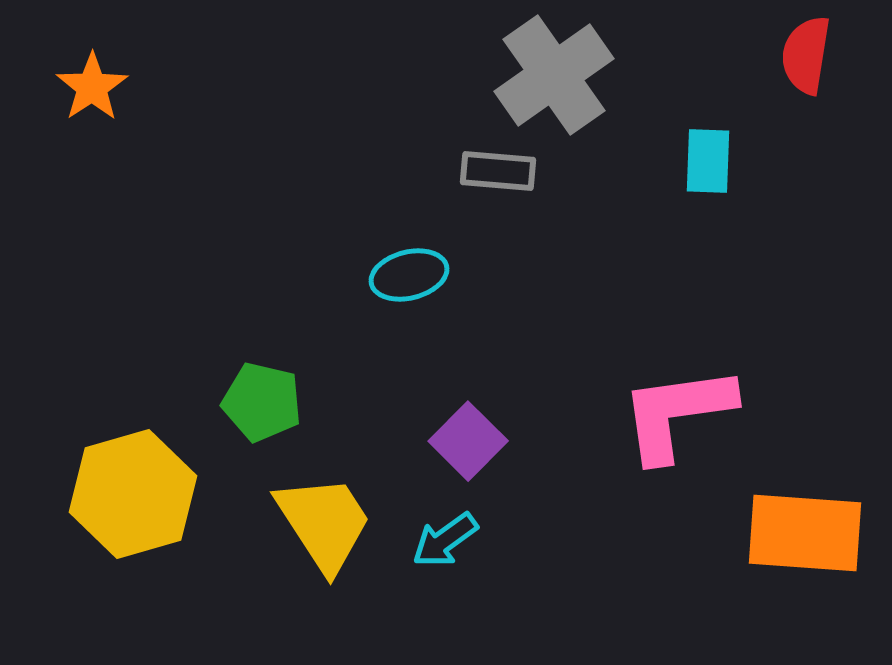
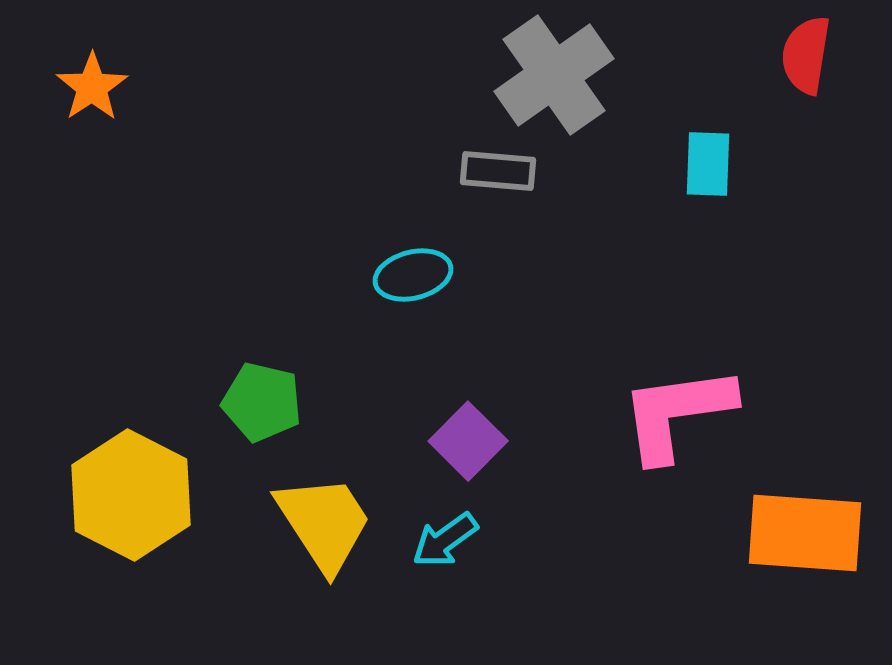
cyan rectangle: moved 3 px down
cyan ellipse: moved 4 px right
yellow hexagon: moved 2 px left, 1 px down; rotated 17 degrees counterclockwise
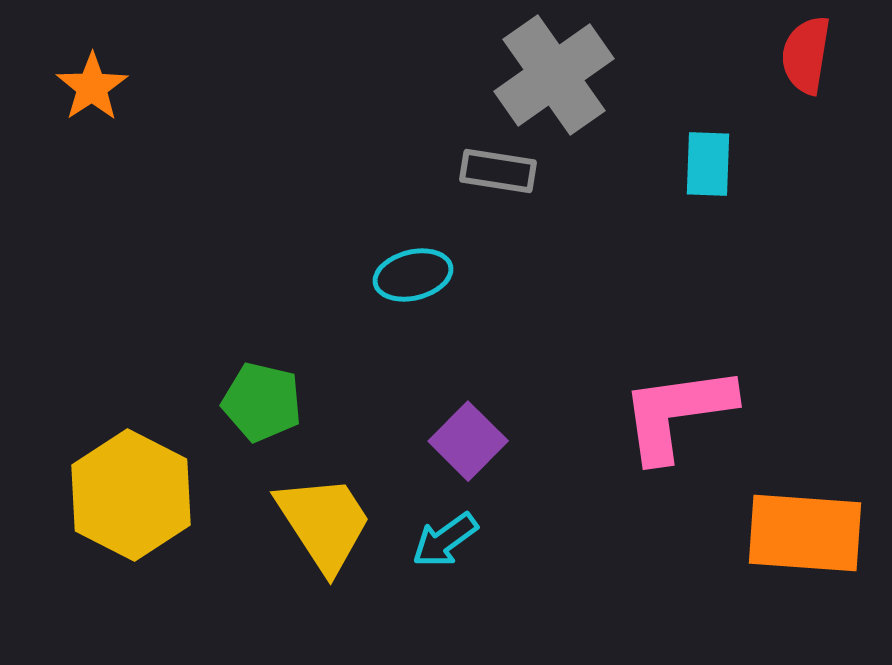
gray rectangle: rotated 4 degrees clockwise
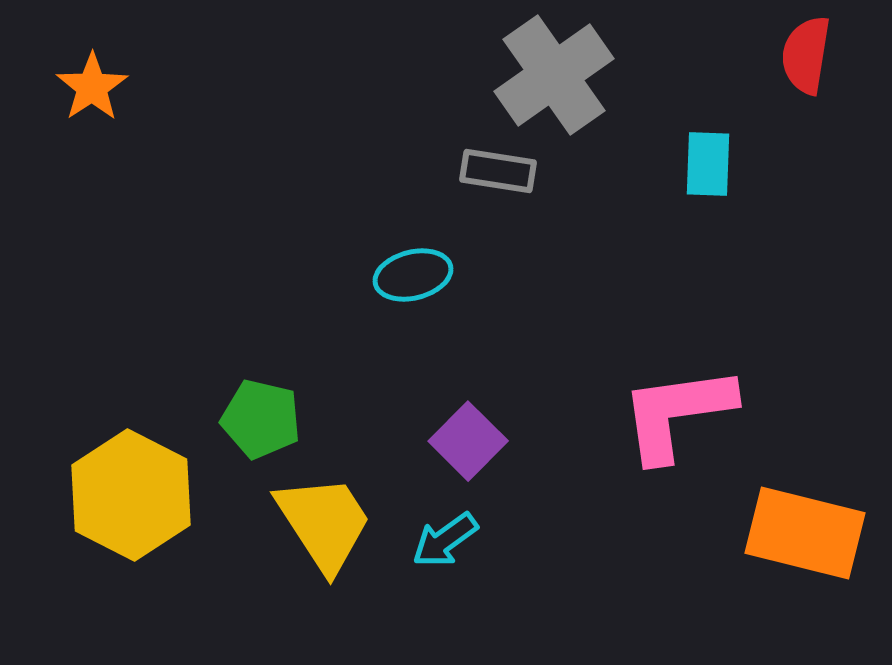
green pentagon: moved 1 px left, 17 px down
orange rectangle: rotated 10 degrees clockwise
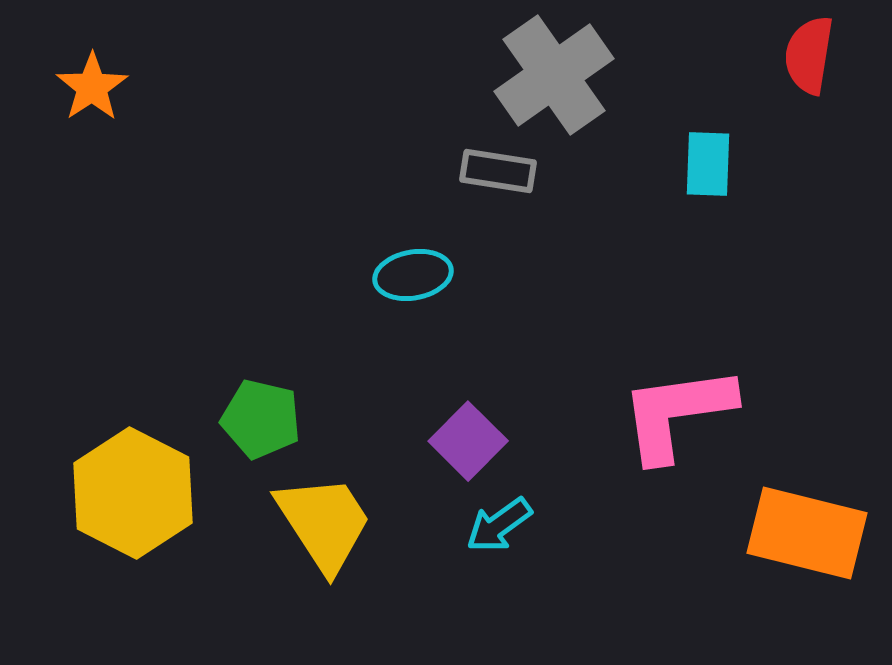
red semicircle: moved 3 px right
cyan ellipse: rotated 4 degrees clockwise
yellow hexagon: moved 2 px right, 2 px up
orange rectangle: moved 2 px right
cyan arrow: moved 54 px right, 15 px up
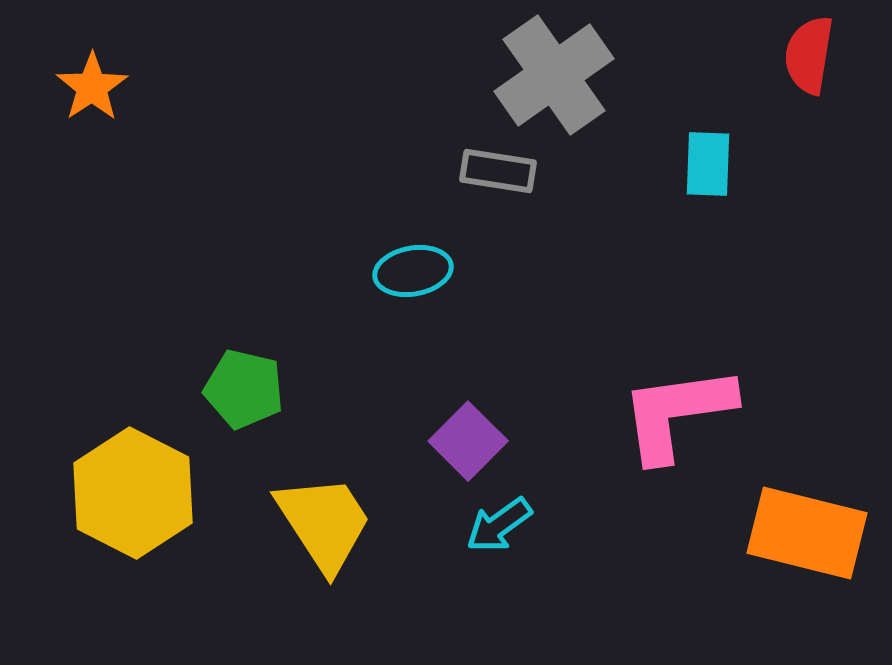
cyan ellipse: moved 4 px up
green pentagon: moved 17 px left, 30 px up
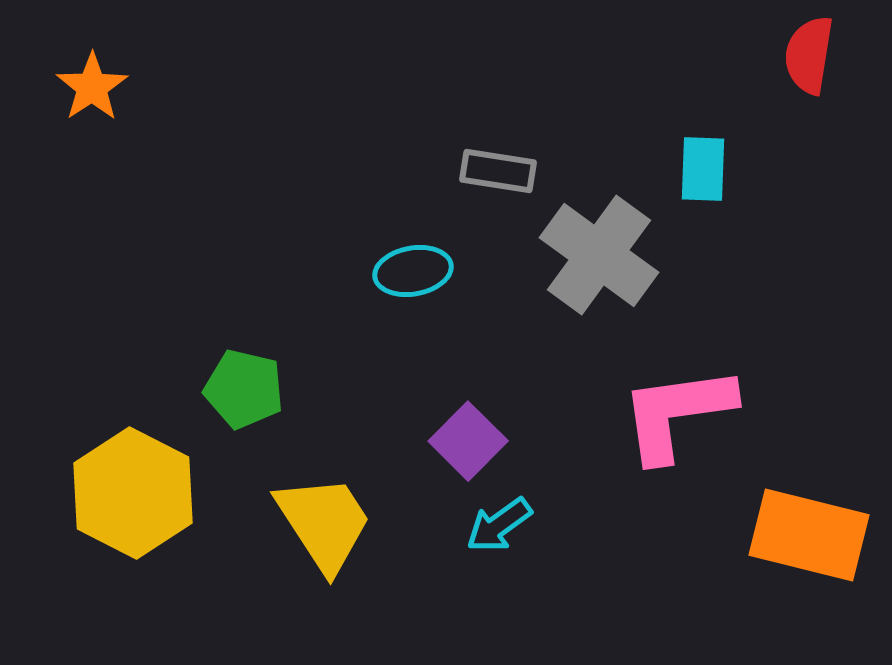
gray cross: moved 45 px right, 180 px down; rotated 19 degrees counterclockwise
cyan rectangle: moved 5 px left, 5 px down
orange rectangle: moved 2 px right, 2 px down
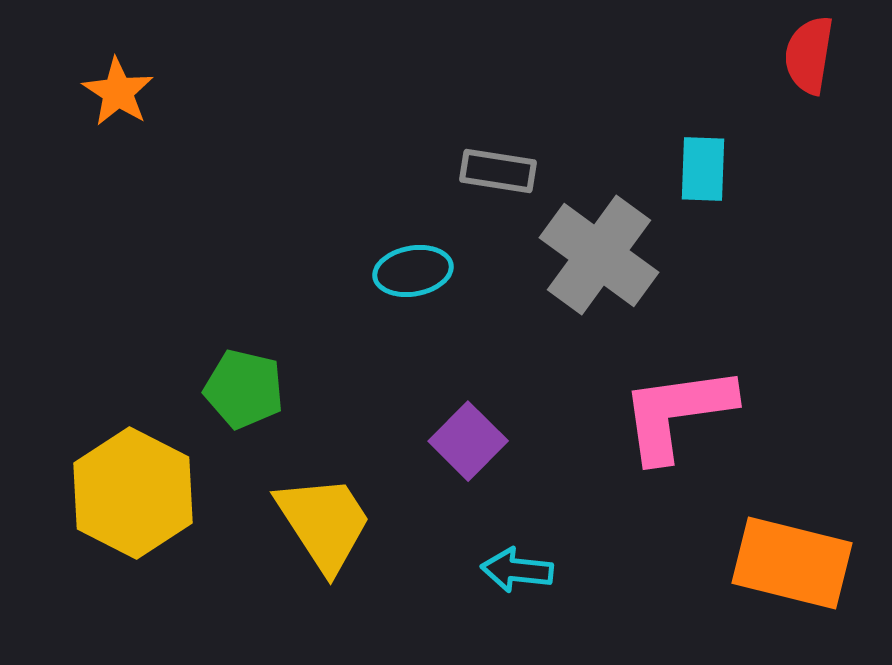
orange star: moved 26 px right, 5 px down; rotated 6 degrees counterclockwise
cyan arrow: moved 18 px right, 45 px down; rotated 42 degrees clockwise
orange rectangle: moved 17 px left, 28 px down
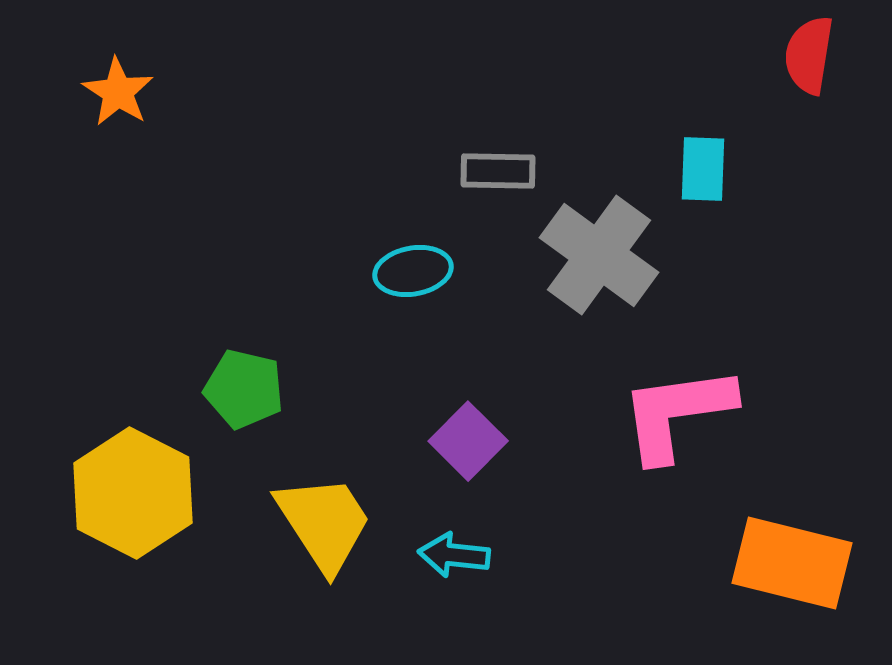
gray rectangle: rotated 8 degrees counterclockwise
cyan arrow: moved 63 px left, 15 px up
